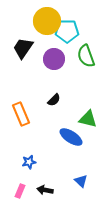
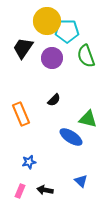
purple circle: moved 2 px left, 1 px up
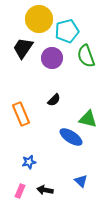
yellow circle: moved 8 px left, 2 px up
cyan pentagon: rotated 15 degrees counterclockwise
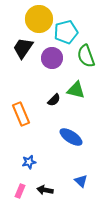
cyan pentagon: moved 1 px left, 1 px down
green triangle: moved 12 px left, 29 px up
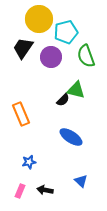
purple circle: moved 1 px left, 1 px up
black semicircle: moved 9 px right
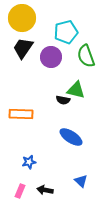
yellow circle: moved 17 px left, 1 px up
black semicircle: rotated 56 degrees clockwise
orange rectangle: rotated 65 degrees counterclockwise
